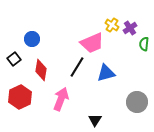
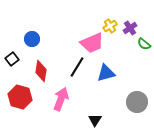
yellow cross: moved 2 px left, 1 px down; rotated 24 degrees clockwise
green semicircle: rotated 56 degrees counterclockwise
black square: moved 2 px left
red diamond: moved 1 px down
red hexagon: rotated 20 degrees counterclockwise
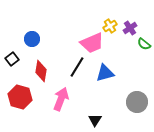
blue triangle: moved 1 px left
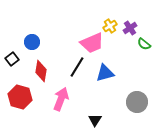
blue circle: moved 3 px down
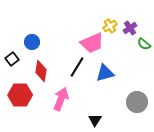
red hexagon: moved 2 px up; rotated 15 degrees counterclockwise
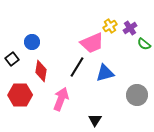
gray circle: moved 7 px up
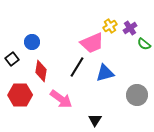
pink arrow: rotated 105 degrees clockwise
